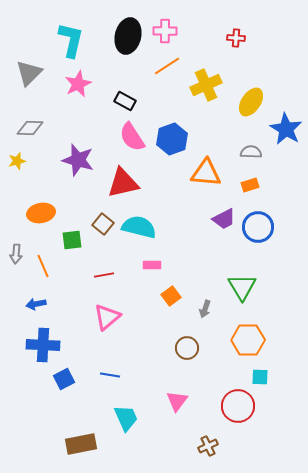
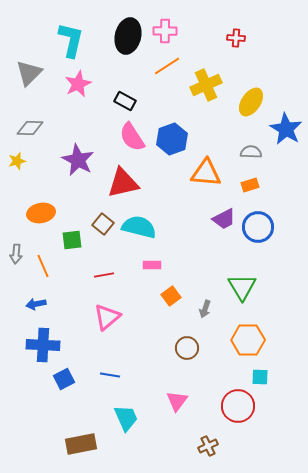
purple star at (78, 160): rotated 12 degrees clockwise
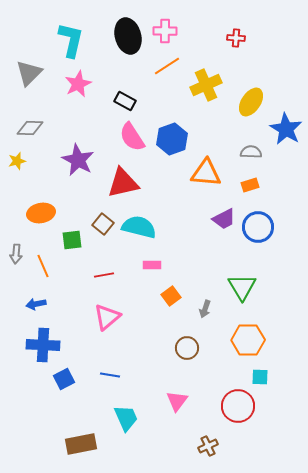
black ellipse at (128, 36): rotated 28 degrees counterclockwise
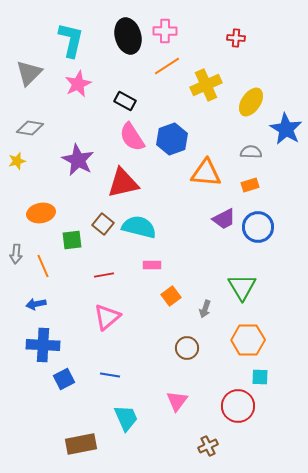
gray diamond at (30, 128): rotated 8 degrees clockwise
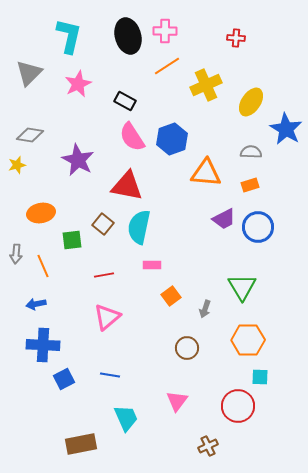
cyan L-shape at (71, 40): moved 2 px left, 4 px up
gray diamond at (30, 128): moved 7 px down
yellow star at (17, 161): moved 4 px down
red triangle at (123, 183): moved 4 px right, 3 px down; rotated 24 degrees clockwise
cyan semicircle at (139, 227): rotated 92 degrees counterclockwise
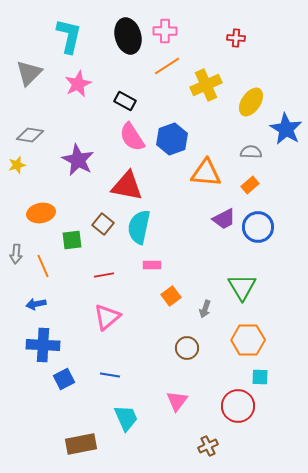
orange rectangle at (250, 185): rotated 24 degrees counterclockwise
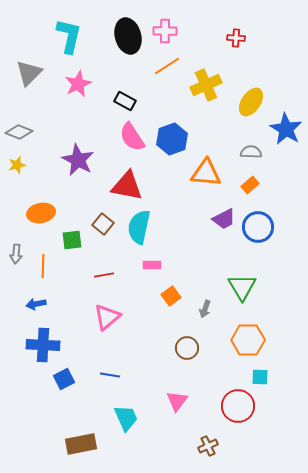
gray diamond at (30, 135): moved 11 px left, 3 px up; rotated 12 degrees clockwise
orange line at (43, 266): rotated 25 degrees clockwise
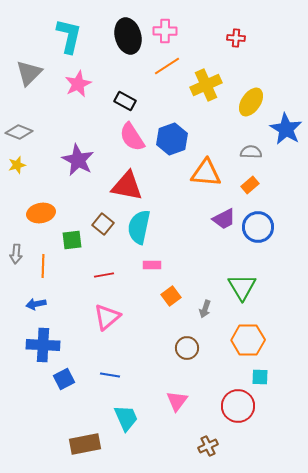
brown rectangle at (81, 444): moved 4 px right
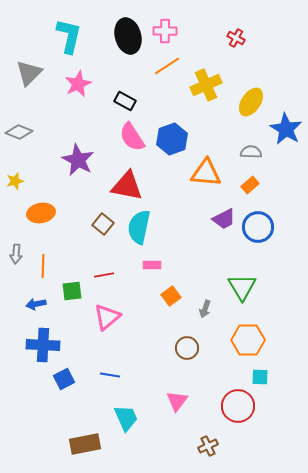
red cross at (236, 38): rotated 24 degrees clockwise
yellow star at (17, 165): moved 2 px left, 16 px down
green square at (72, 240): moved 51 px down
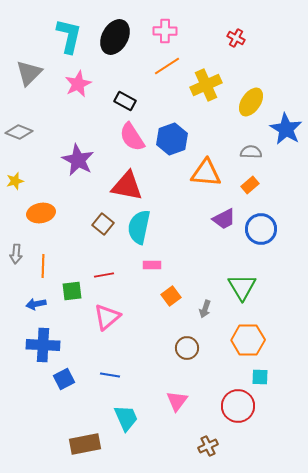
black ellipse at (128, 36): moved 13 px left, 1 px down; rotated 44 degrees clockwise
blue circle at (258, 227): moved 3 px right, 2 px down
